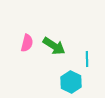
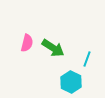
green arrow: moved 1 px left, 2 px down
cyan line: rotated 21 degrees clockwise
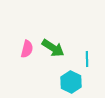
pink semicircle: moved 6 px down
cyan line: rotated 21 degrees counterclockwise
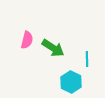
pink semicircle: moved 9 px up
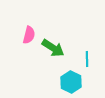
pink semicircle: moved 2 px right, 5 px up
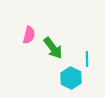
green arrow: rotated 20 degrees clockwise
cyan hexagon: moved 4 px up
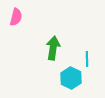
pink semicircle: moved 13 px left, 18 px up
green arrow: rotated 135 degrees counterclockwise
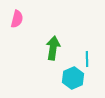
pink semicircle: moved 1 px right, 2 px down
cyan hexagon: moved 2 px right; rotated 10 degrees clockwise
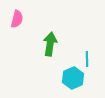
green arrow: moved 3 px left, 4 px up
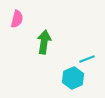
green arrow: moved 6 px left, 2 px up
cyan line: rotated 70 degrees clockwise
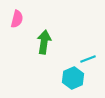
cyan line: moved 1 px right
